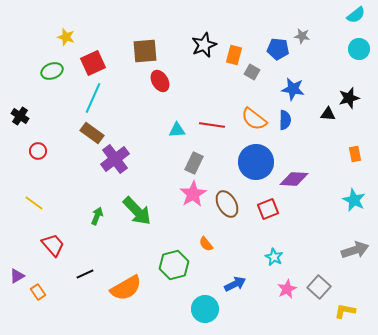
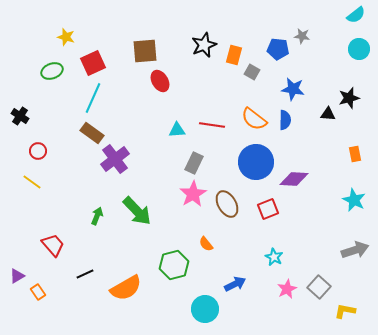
yellow line at (34, 203): moved 2 px left, 21 px up
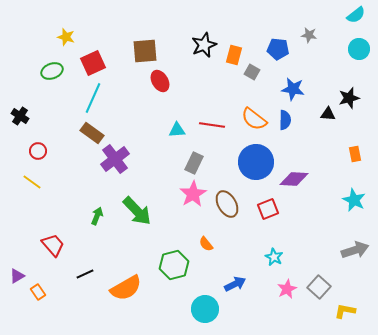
gray star at (302, 36): moved 7 px right, 1 px up
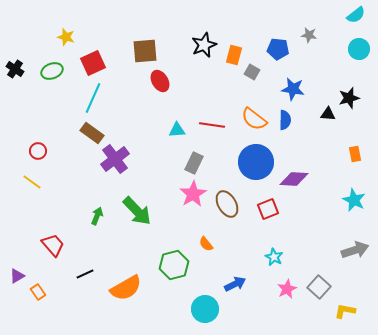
black cross at (20, 116): moved 5 px left, 47 px up
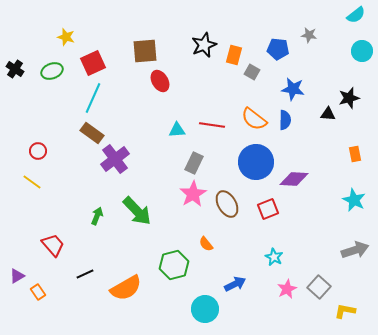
cyan circle at (359, 49): moved 3 px right, 2 px down
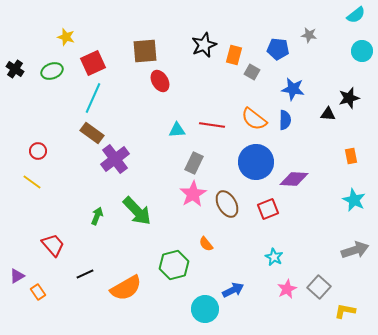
orange rectangle at (355, 154): moved 4 px left, 2 px down
blue arrow at (235, 284): moved 2 px left, 6 px down
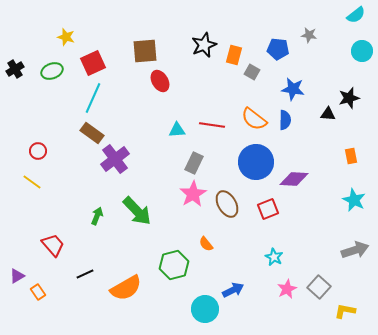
black cross at (15, 69): rotated 24 degrees clockwise
